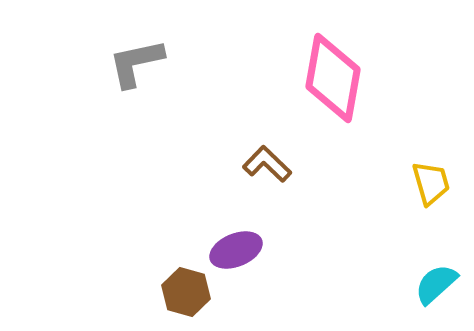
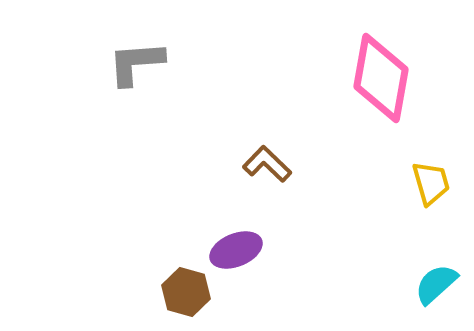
gray L-shape: rotated 8 degrees clockwise
pink diamond: moved 48 px right
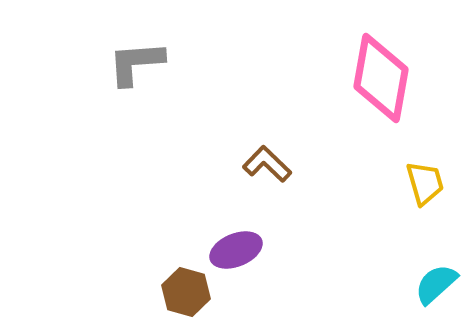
yellow trapezoid: moved 6 px left
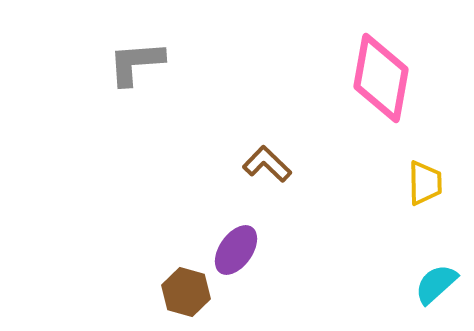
yellow trapezoid: rotated 15 degrees clockwise
purple ellipse: rotated 33 degrees counterclockwise
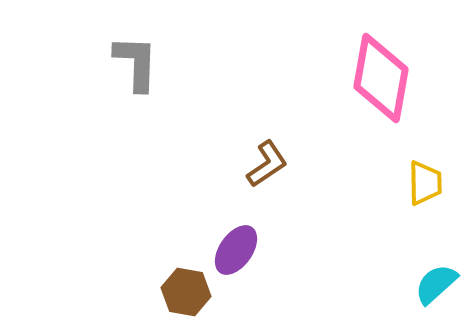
gray L-shape: rotated 96 degrees clockwise
brown L-shape: rotated 102 degrees clockwise
brown hexagon: rotated 6 degrees counterclockwise
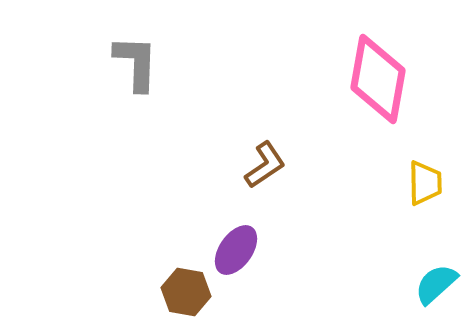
pink diamond: moved 3 px left, 1 px down
brown L-shape: moved 2 px left, 1 px down
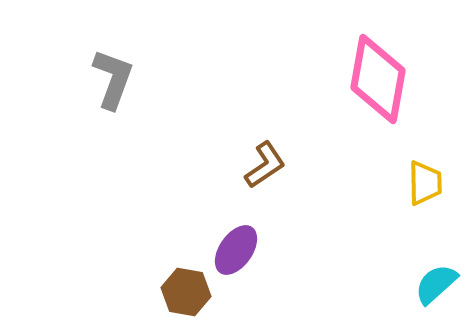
gray L-shape: moved 23 px left, 16 px down; rotated 18 degrees clockwise
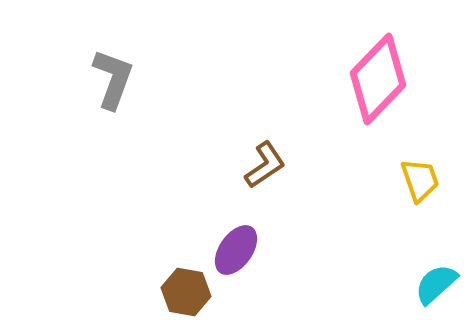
pink diamond: rotated 34 degrees clockwise
yellow trapezoid: moved 5 px left, 3 px up; rotated 18 degrees counterclockwise
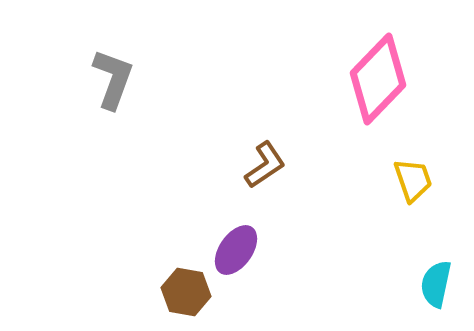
yellow trapezoid: moved 7 px left
cyan semicircle: rotated 36 degrees counterclockwise
